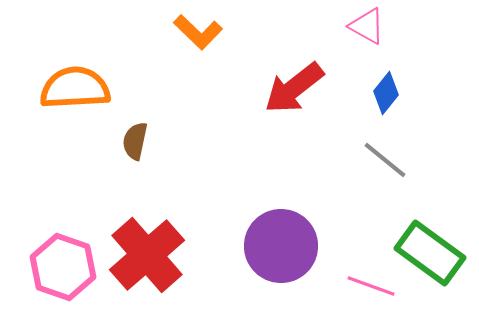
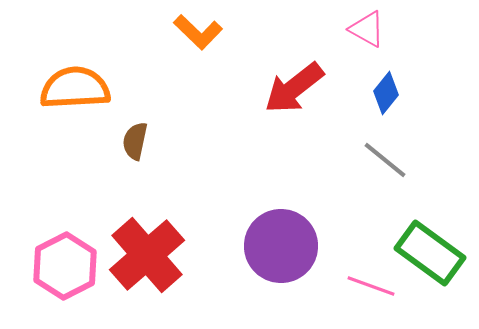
pink triangle: moved 3 px down
pink hexagon: moved 2 px right, 1 px up; rotated 14 degrees clockwise
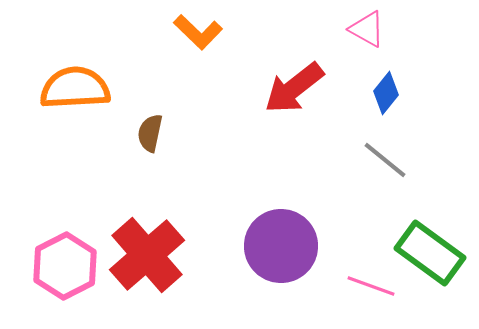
brown semicircle: moved 15 px right, 8 px up
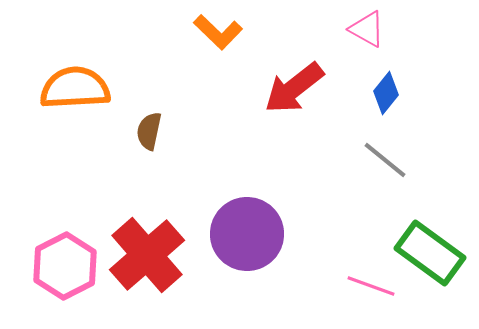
orange L-shape: moved 20 px right
brown semicircle: moved 1 px left, 2 px up
purple circle: moved 34 px left, 12 px up
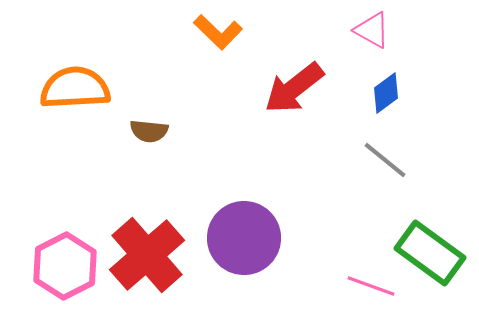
pink triangle: moved 5 px right, 1 px down
blue diamond: rotated 15 degrees clockwise
brown semicircle: rotated 96 degrees counterclockwise
purple circle: moved 3 px left, 4 px down
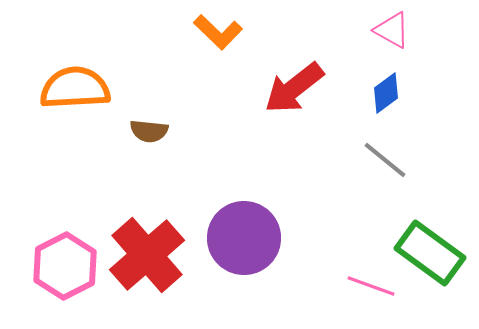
pink triangle: moved 20 px right
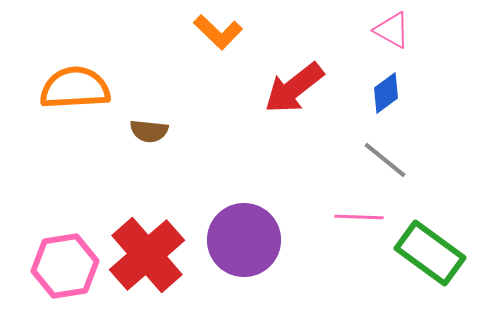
purple circle: moved 2 px down
pink hexagon: rotated 18 degrees clockwise
pink line: moved 12 px left, 69 px up; rotated 18 degrees counterclockwise
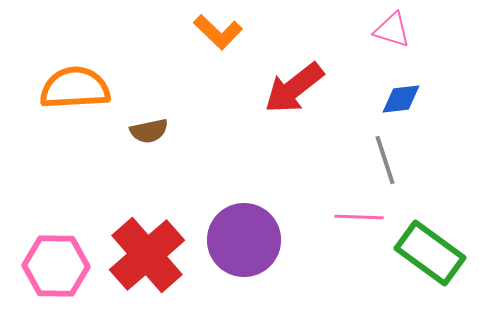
pink triangle: rotated 12 degrees counterclockwise
blue diamond: moved 15 px right, 6 px down; rotated 30 degrees clockwise
brown semicircle: rotated 18 degrees counterclockwise
gray line: rotated 33 degrees clockwise
pink hexagon: moved 9 px left; rotated 10 degrees clockwise
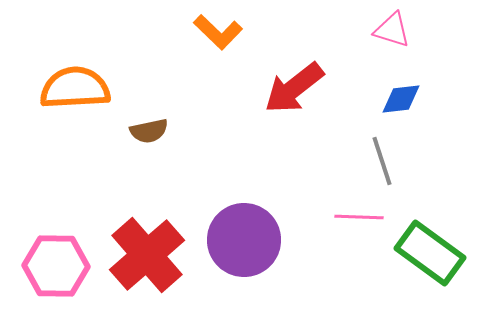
gray line: moved 3 px left, 1 px down
